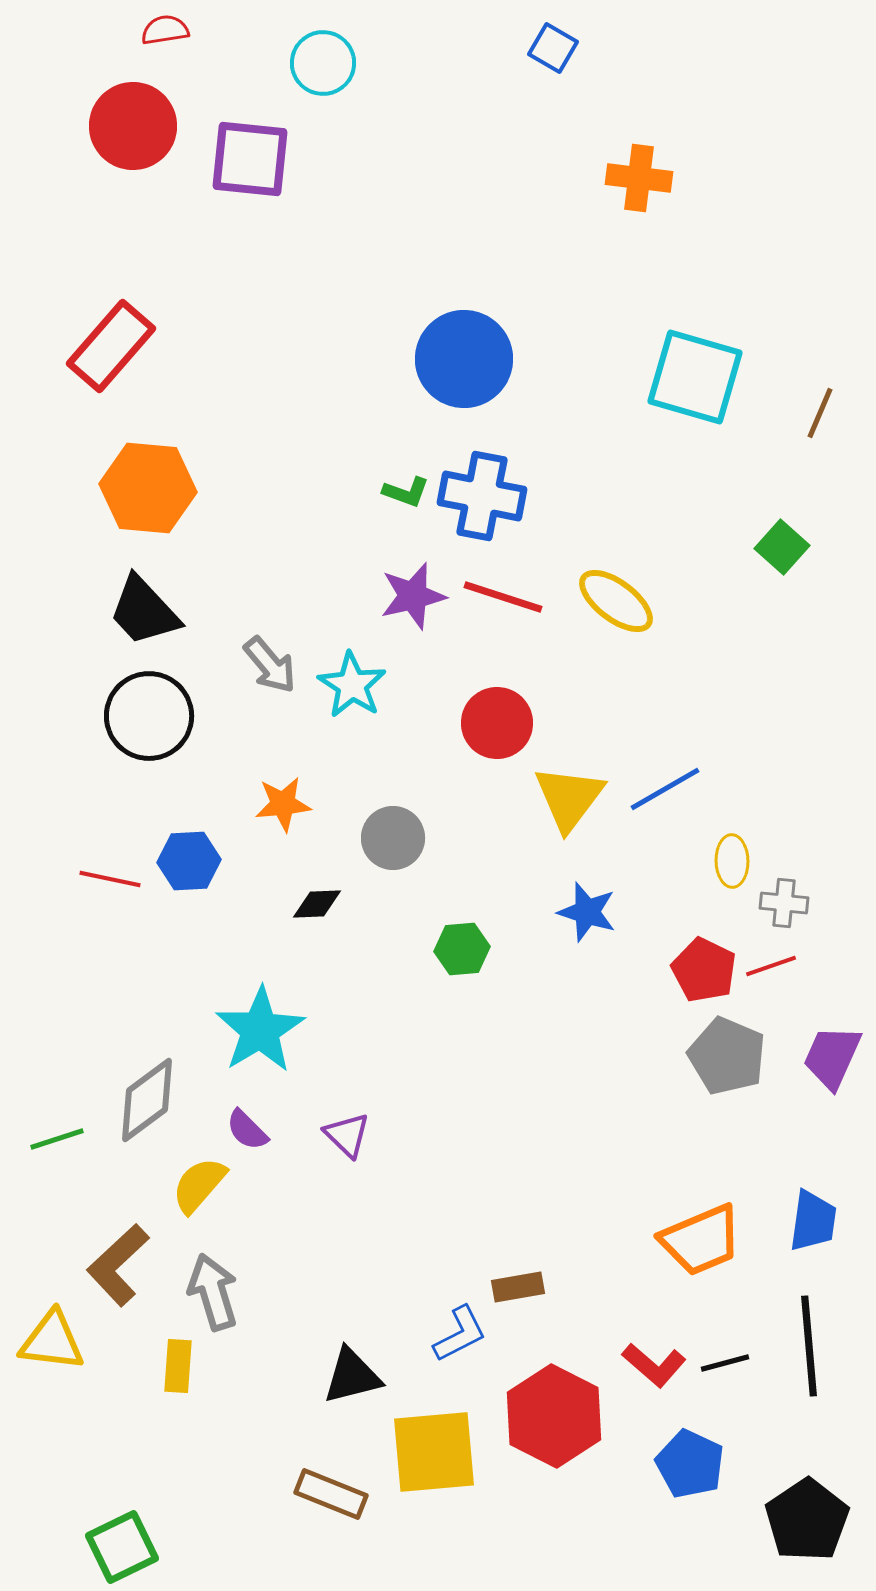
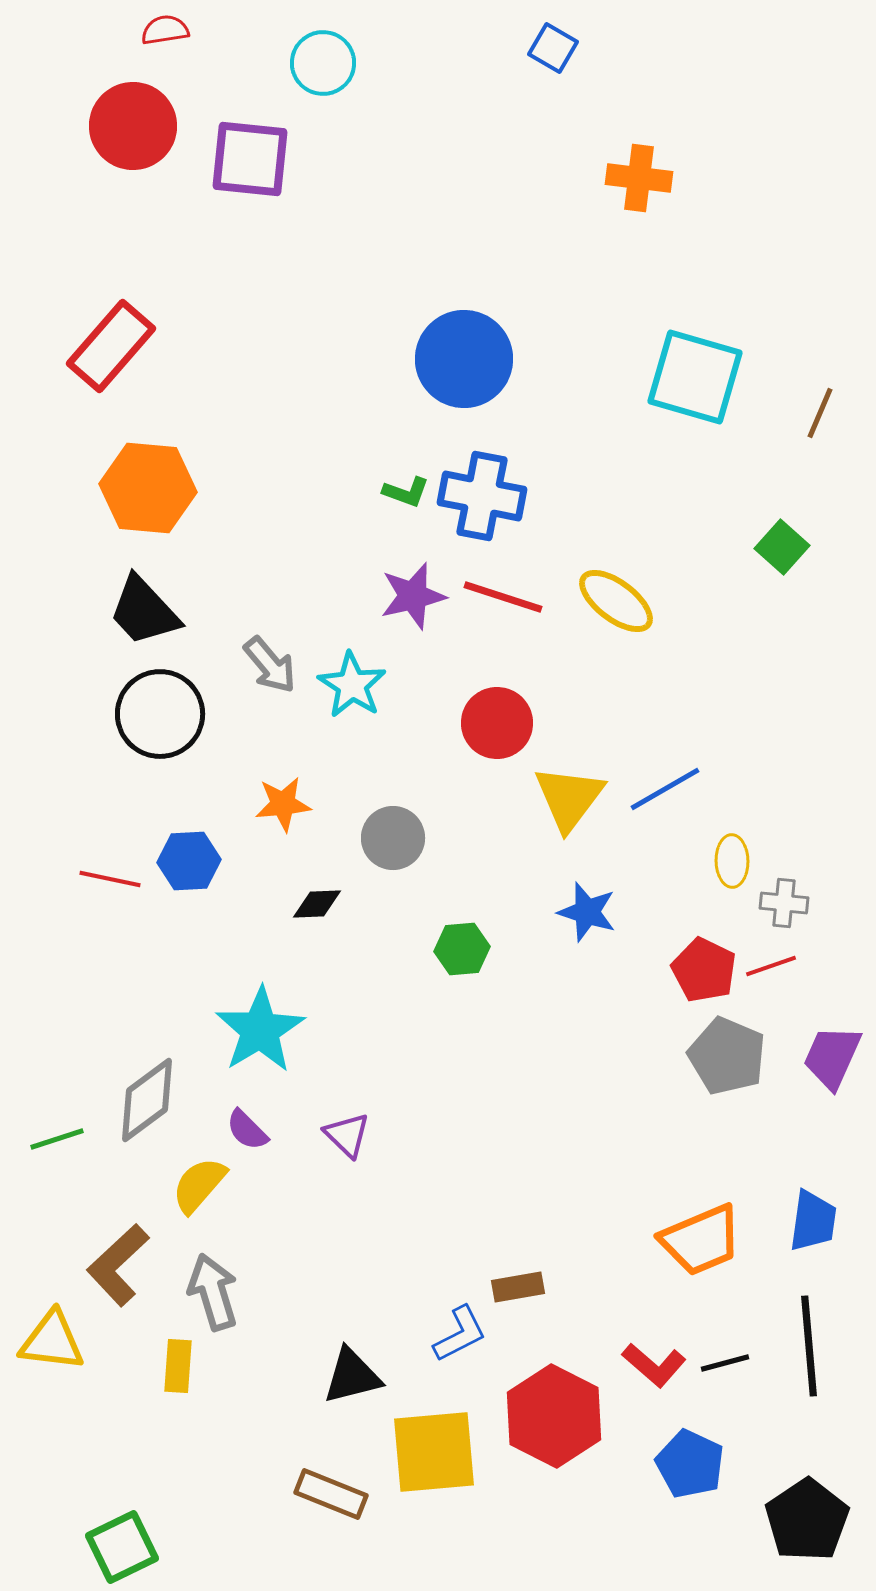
black circle at (149, 716): moved 11 px right, 2 px up
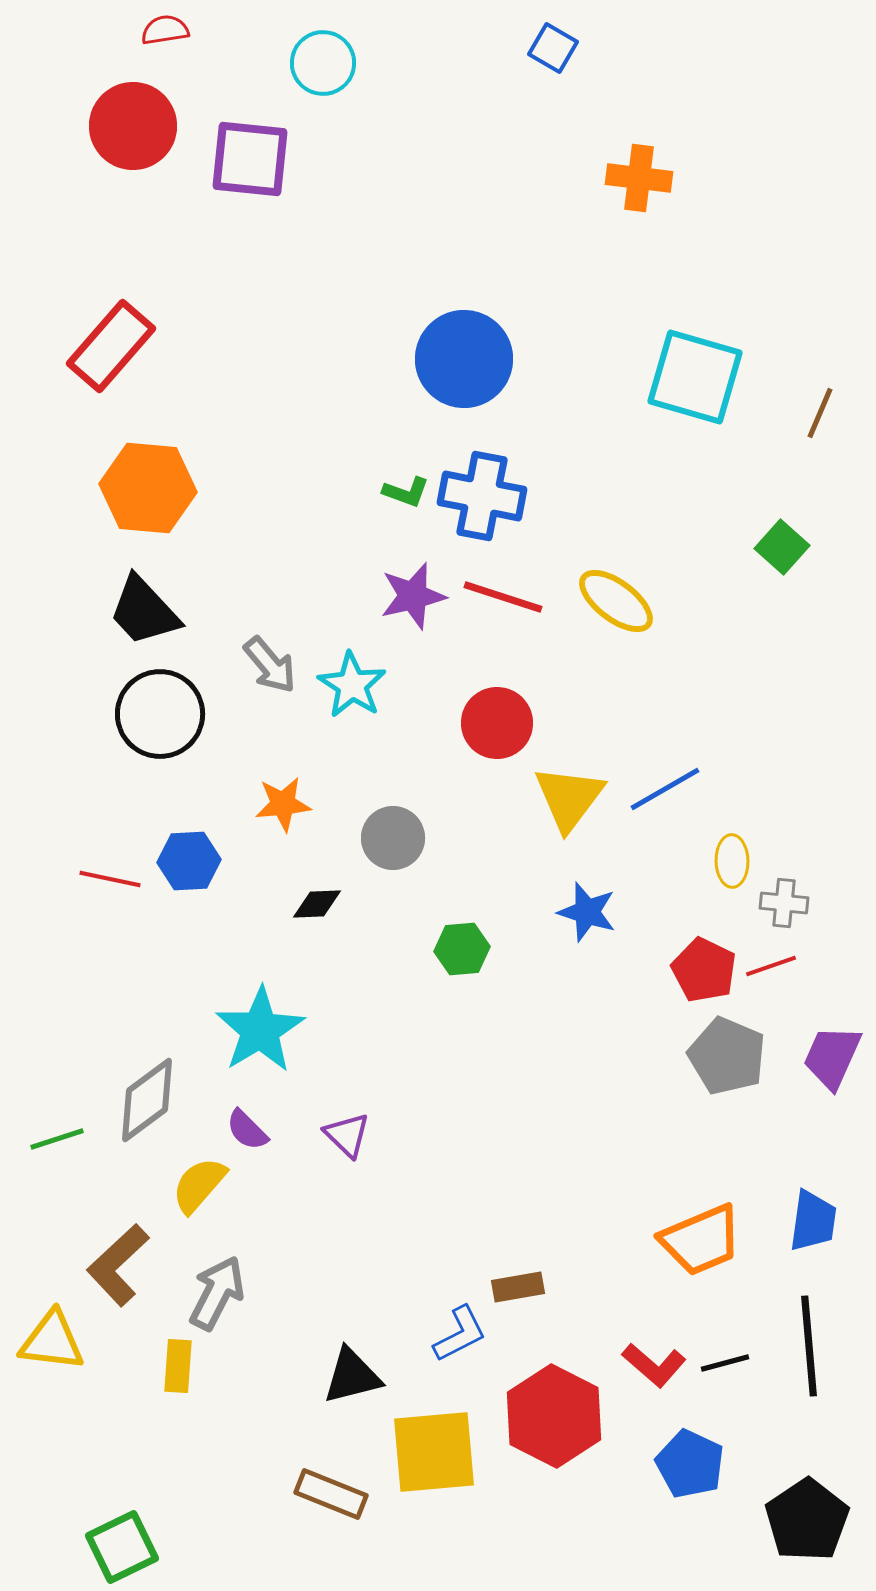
gray arrow at (213, 1292): moved 4 px right, 1 px down; rotated 44 degrees clockwise
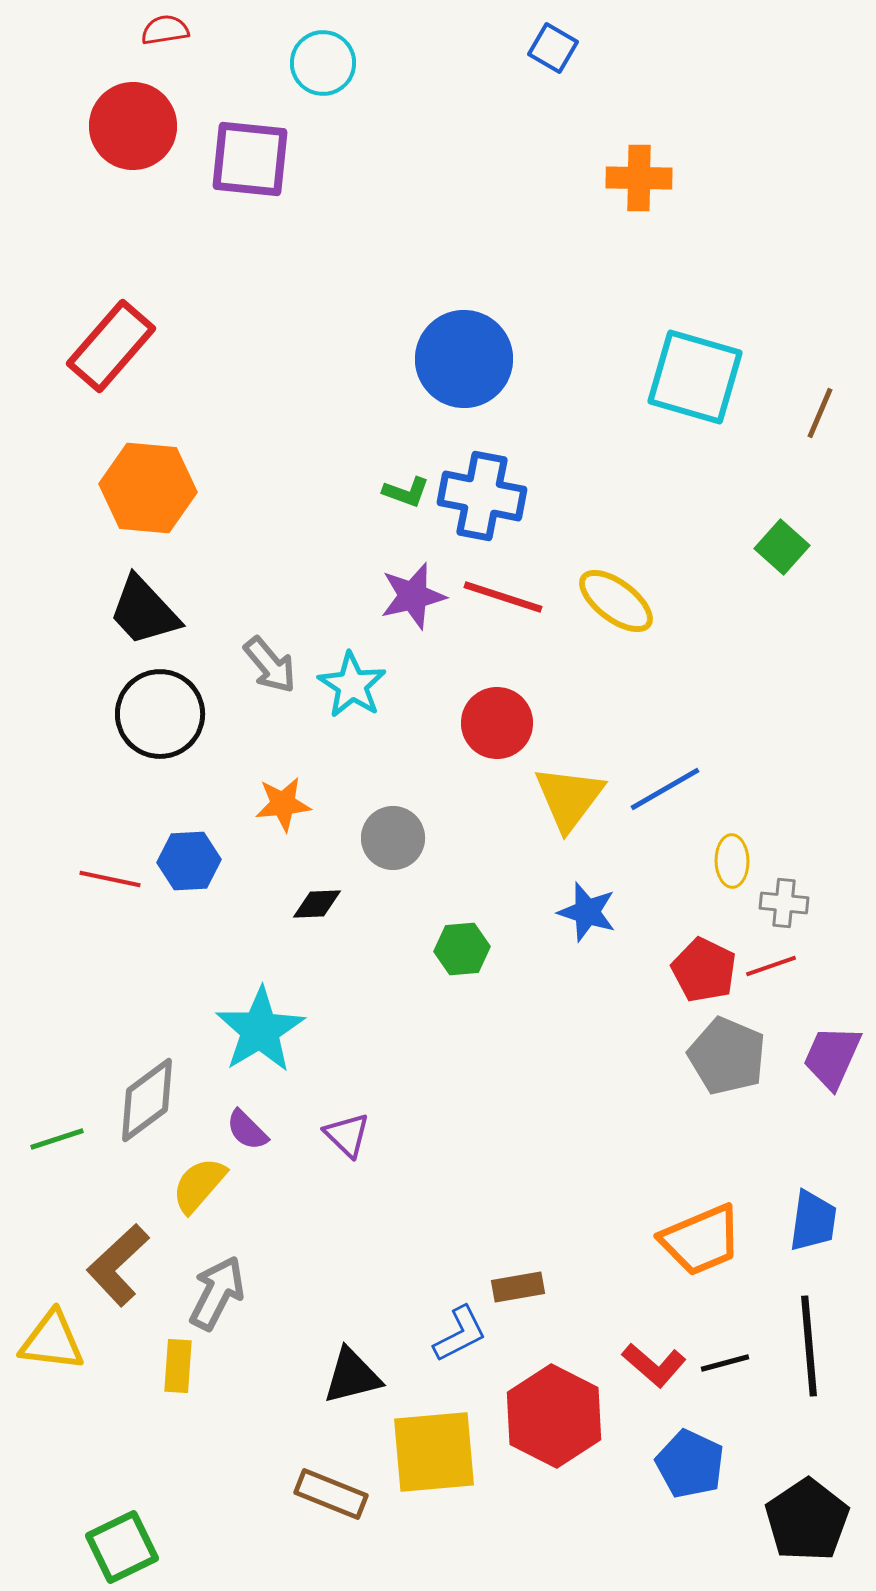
orange cross at (639, 178): rotated 6 degrees counterclockwise
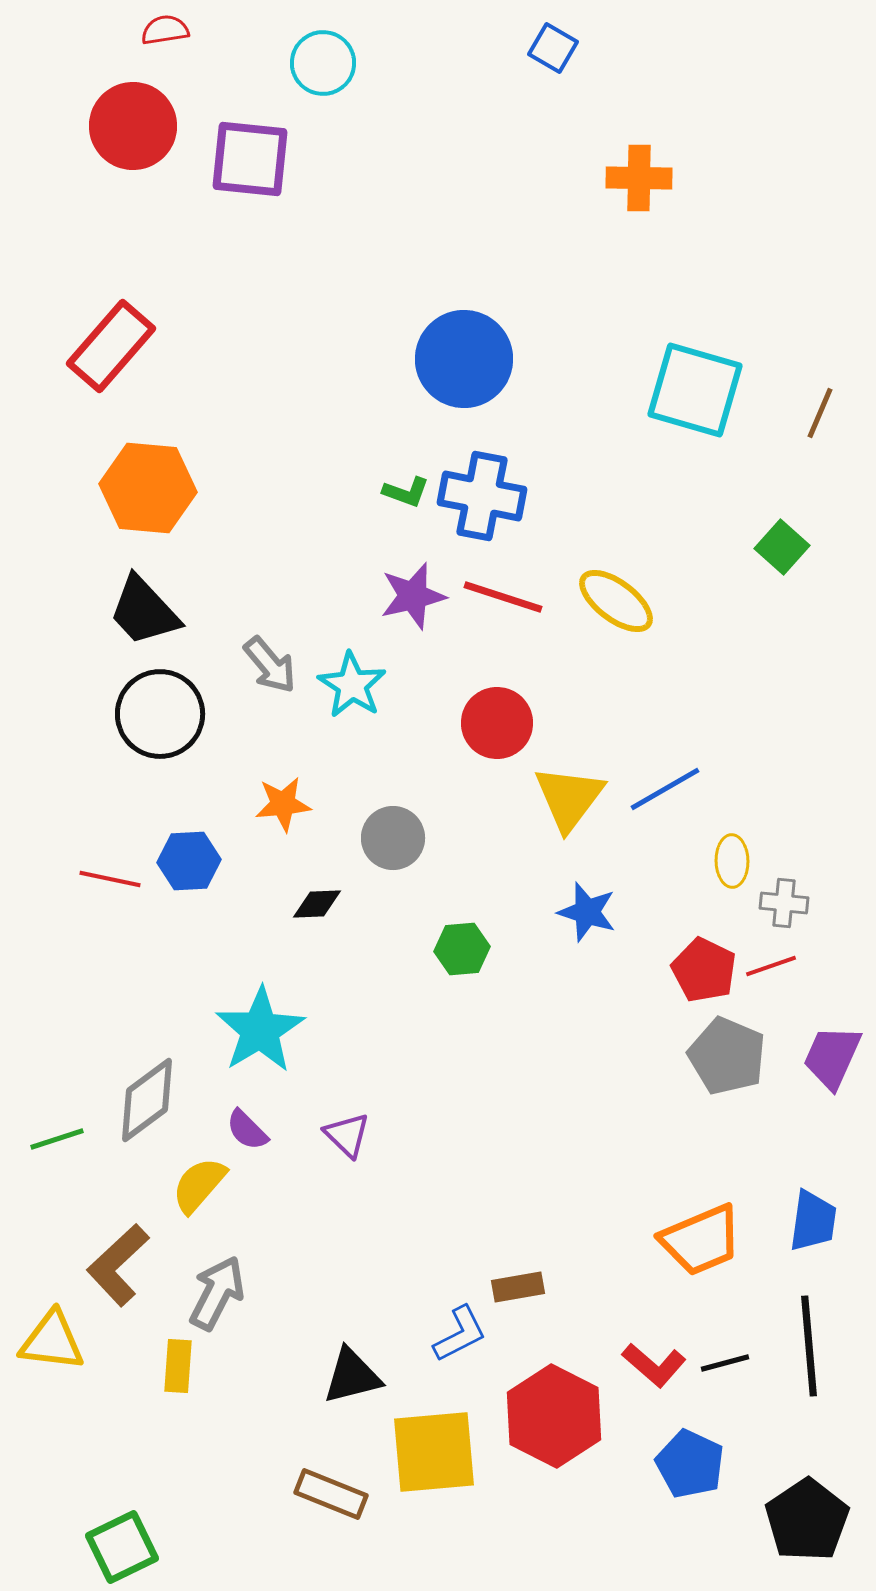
cyan square at (695, 377): moved 13 px down
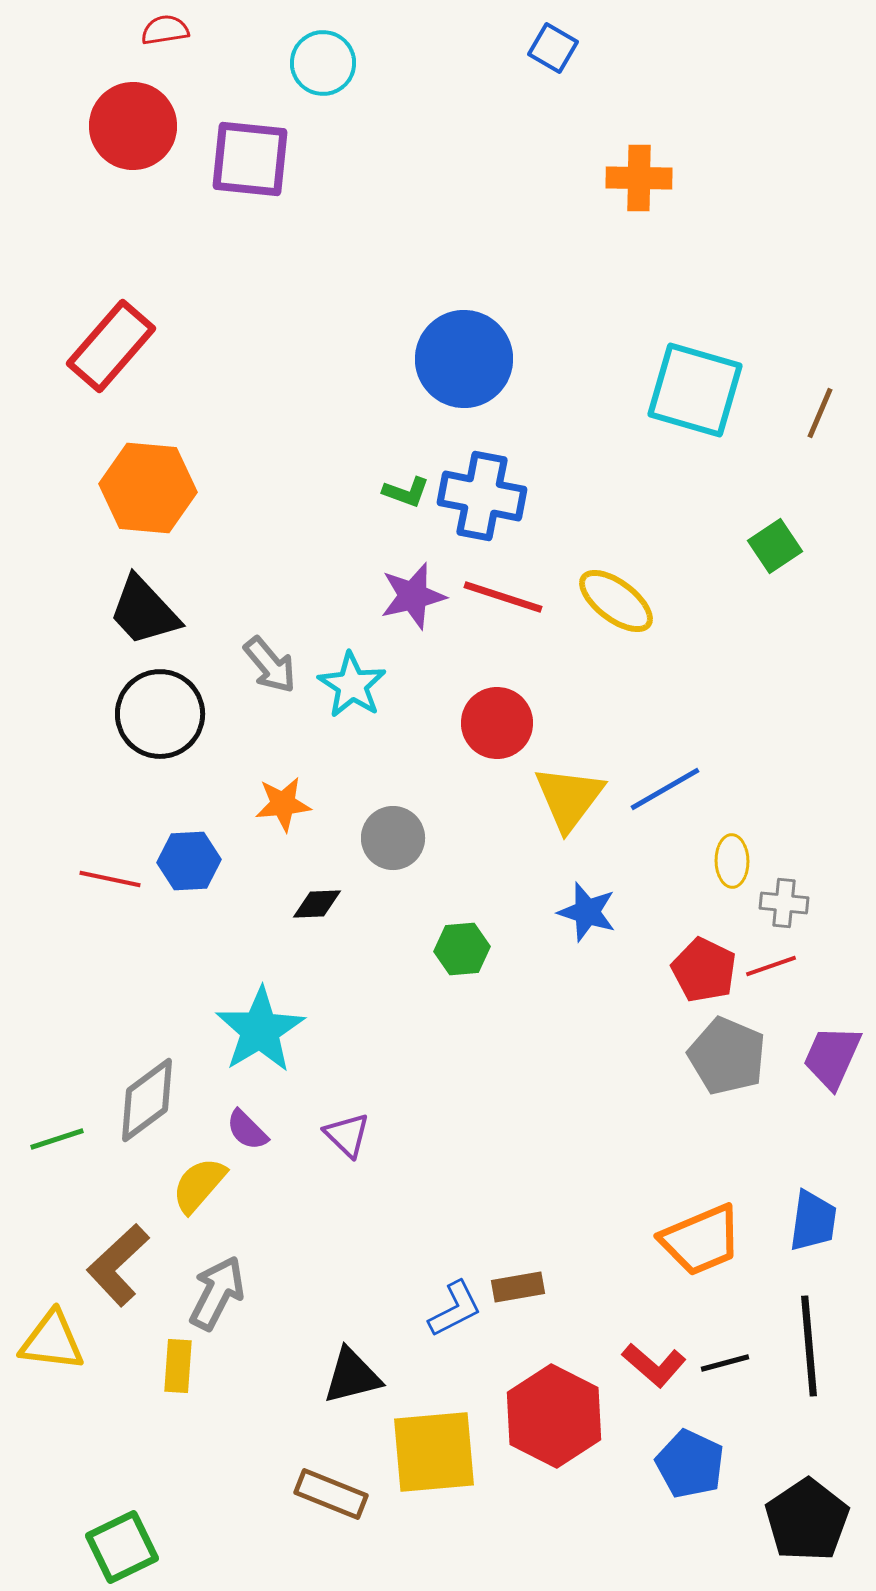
green square at (782, 547): moved 7 px left, 1 px up; rotated 14 degrees clockwise
blue L-shape at (460, 1334): moved 5 px left, 25 px up
